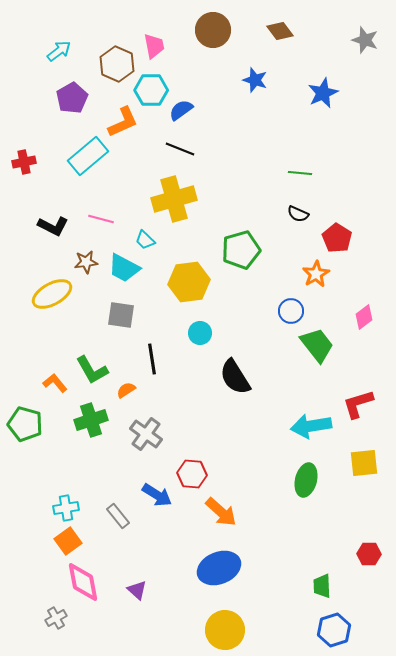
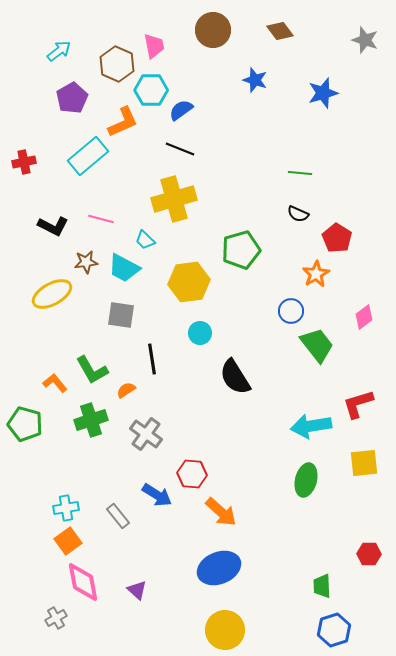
blue star at (323, 93): rotated 8 degrees clockwise
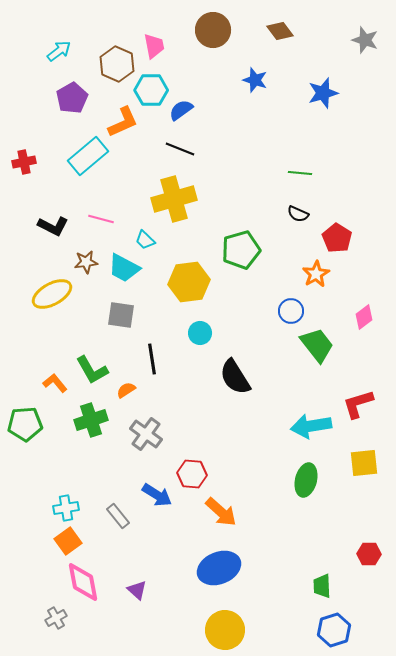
green pentagon at (25, 424): rotated 20 degrees counterclockwise
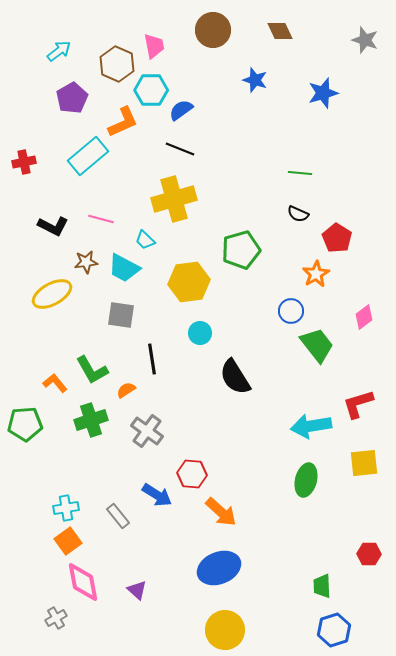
brown diamond at (280, 31): rotated 12 degrees clockwise
gray cross at (146, 434): moved 1 px right, 3 px up
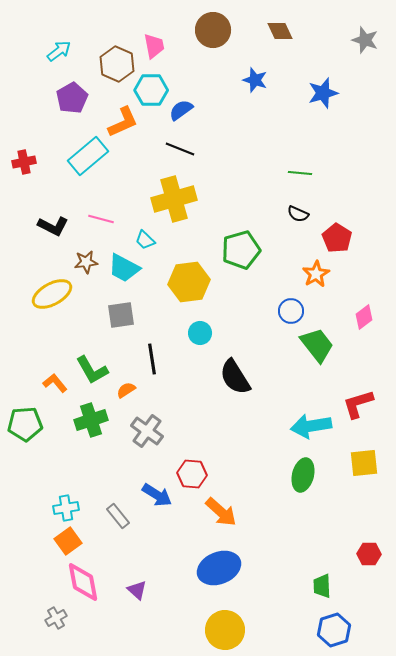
gray square at (121, 315): rotated 16 degrees counterclockwise
green ellipse at (306, 480): moved 3 px left, 5 px up
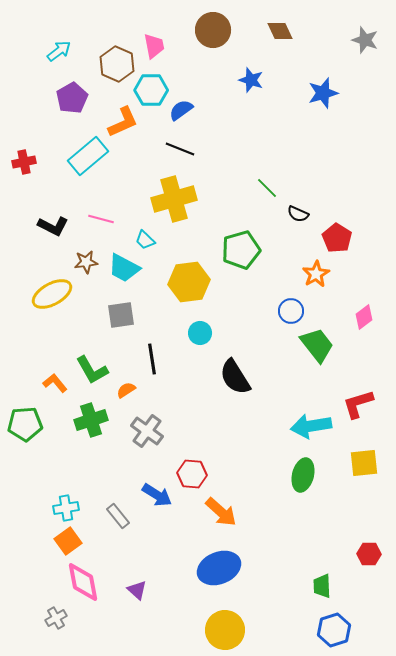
blue star at (255, 80): moved 4 px left
green line at (300, 173): moved 33 px left, 15 px down; rotated 40 degrees clockwise
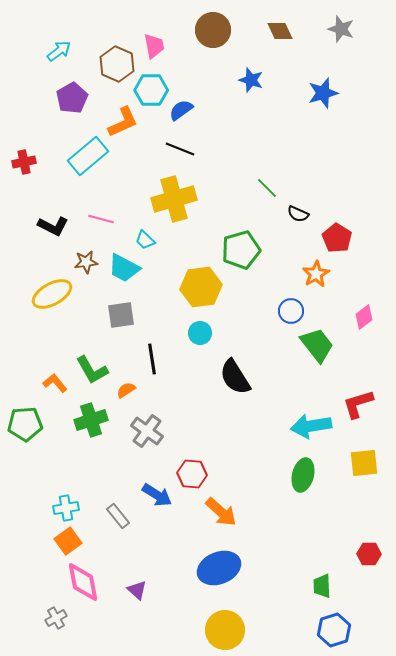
gray star at (365, 40): moved 24 px left, 11 px up
yellow hexagon at (189, 282): moved 12 px right, 5 px down
